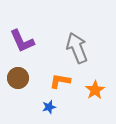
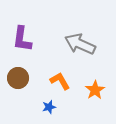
purple L-shape: moved 2 px up; rotated 32 degrees clockwise
gray arrow: moved 3 px right, 4 px up; rotated 44 degrees counterclockwise
orange L-shape: rotated 50 degrees clockwise
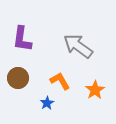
gray arrow: moved 2 px left, 2 px down; rotated 12 degrees clockwise
blue star: moved 2 px left, 4 px up; rotated 16 degrees counterclockwise
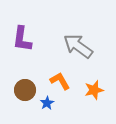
brown circle: moved 7 px right, 12 px down
orange star: moved 1 px left; rotated 18 degrees clockwise
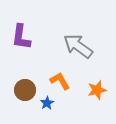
purple L-shape: moved 1 px left, 2 px up
orange star: moved 3 px right
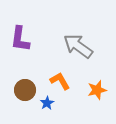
purple L-shape: moved 1 px left, 2 px down
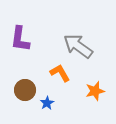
orange L-shape: moved 8 px up
orange star: moved 2 px left, 1 px down
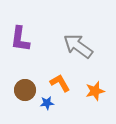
orange L-shape: moved 10 px down
blue star: rotated 24 degrees clockwise
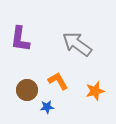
gray arrow: moved 1 px left, 2 px up
orange L-shape: moved 2 px left, 2 px up
brown circle: moved 2 px right
blue star: moved 4 px down
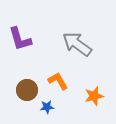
purple L-shape: rotated 24 degrees counterclockwise
orange star: moved 1 px left, 5 px down
